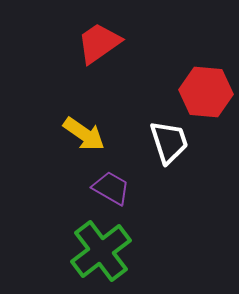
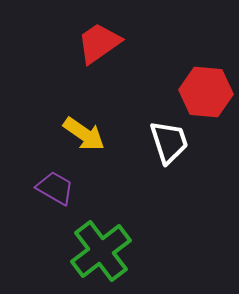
purple trapezoid: moved 56 px left
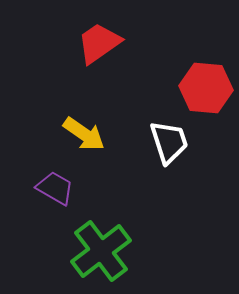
red hexagon: moved 4 px up
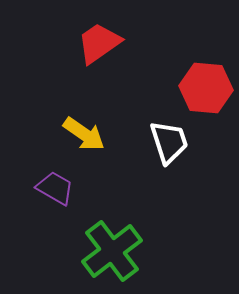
green cross: moved 11 px right
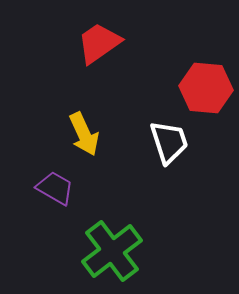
yellow arrow: rotated 30 degrees clockwise
